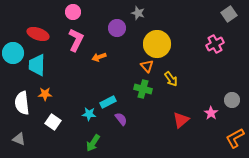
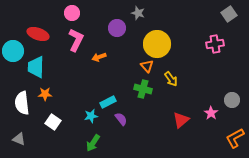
pink circle: moved 1 px left, 1 px down
pink cross: rotated 18 degrees clockwise
cyan circle: moved 2 px up
cyan trapezoid: moved 1 px left, 2 px down
cyan star: moved 2 px right, 2 px down; rotated 16 degrees counterclockwise
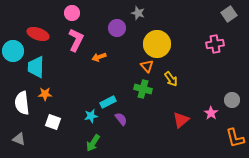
white square: rotated 14 degrees counterclockwise
orange L-shape: rotated 75 degrees counterclockwise
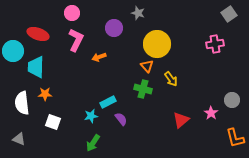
purple circle: moved 3 px left
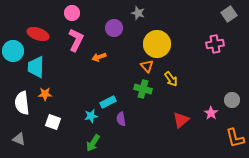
purple semicircle: rotated 152 degrees counterclockwise
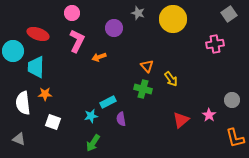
pink L-shape: moved 1 px right, 1 px down
yellow circle: moved 16 px right, 25 px up
white semicircle: moved 1 px right
pink star: moved 2 px left, 2 px down
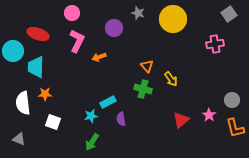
orange L-shape: moved 10 px up
green arrow: moved 1 px left, 1 px up
